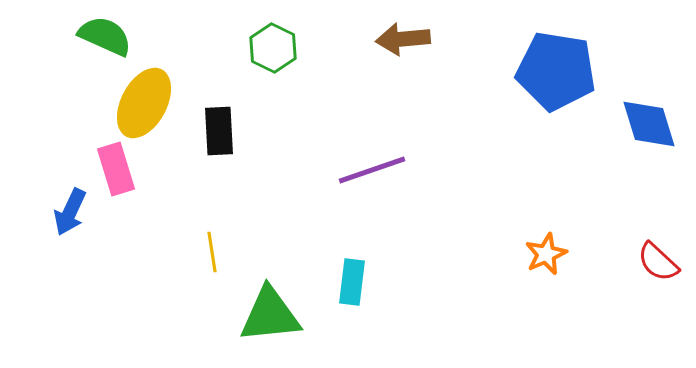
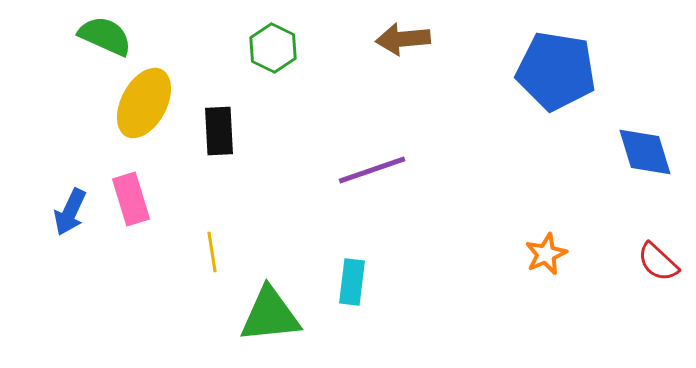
blue diamond: moved 4 px left, 28 px down
pink rectangle: moved 15 px right, 30 px down
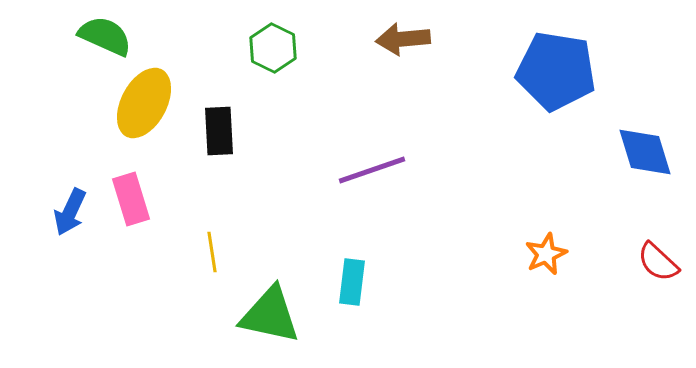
green triangle: rotated 18 degrees clockwise
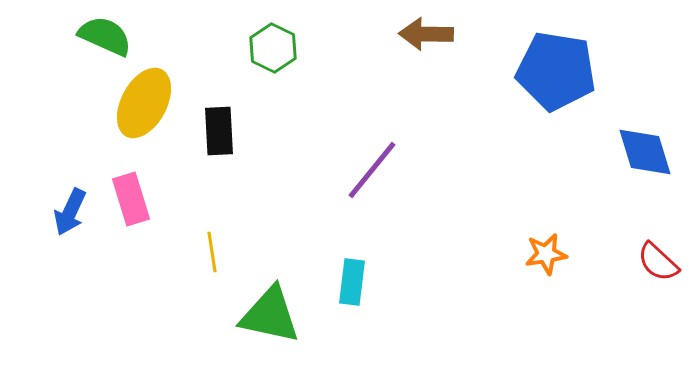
brown arrow: moved 23 px right, 5 px up; rotated 6 degrees clockwise
purple line: rotated 32 degrees counterclockwise
orange star: rotated 15 degrees clockwise
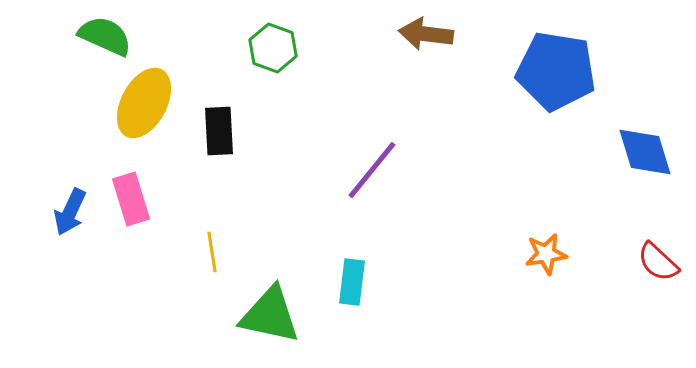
brown arrow: rotated 6 degrees clockwise
green hexagon: rotated 6 degrees counterclockwise
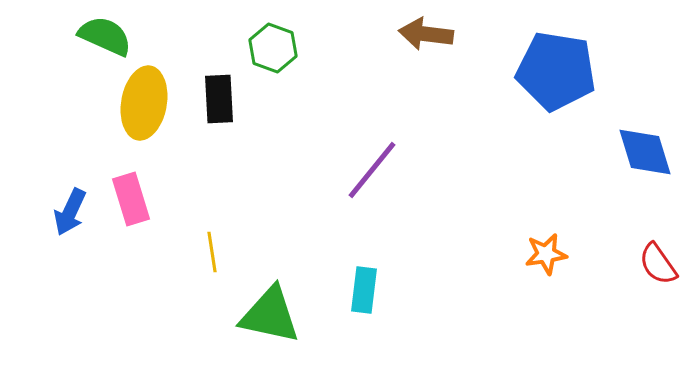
yellow ellipse: rotated 18 degrees counterclockwise
black rectangle: moved 32 px up
red semicircle: moved 2 px down; rotated 12 degrees clockwise
cyan rectangle: moved 12 px right, 8 px down
